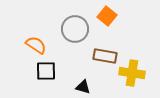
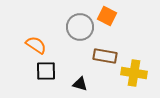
orange square: rotated 12 degrees counterclockwise
gray circle: moved 5 px right, 2 px up
yellow cross: moved 2 px right
black triangle: moved 3 px left, 3 px up
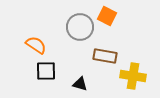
yellow cross: moved 1 px left, 3 px down
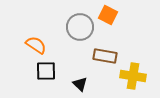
orange square: moved 1 px right, 1 px up
black triangle: rotated 28 degrees clockwise
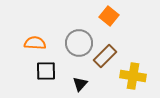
orange square: moved 1 px right, 1 px down; rotated 12 degrees clockwise
gray circle: moved 1 px left, 16 px down
orange semicircle: moved 1 px left, 2 px up; rotated 30 degrees counterclockwise
brown rectangle: rotated 55 degrees counterclockwise
black triangle: rotated 28 degrees clockwise
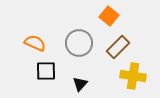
orange semicircle: rotated 20 degrees clockwise
brown rectangle: moved 13 px right, 9 px up
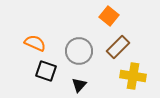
gray circle: moved 8 px down
black square: rotated 20 degrees clockwise
black triangle: moved 1 px left, 1 px down
